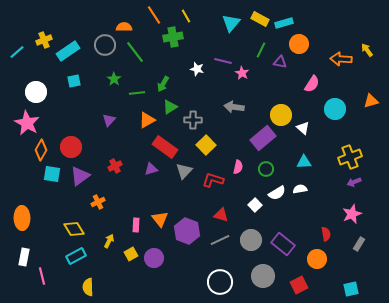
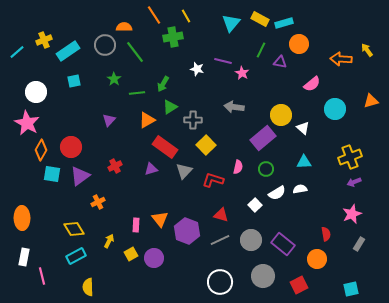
pink semicircle at (312, 84): rotated 18 degrees clockwise
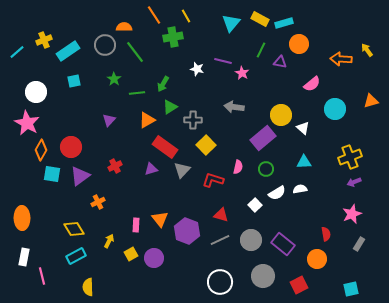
gray triangle at (184, 171): moved 2 px left, 1 px up
